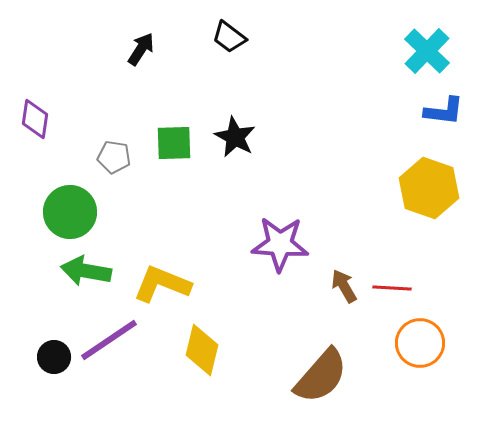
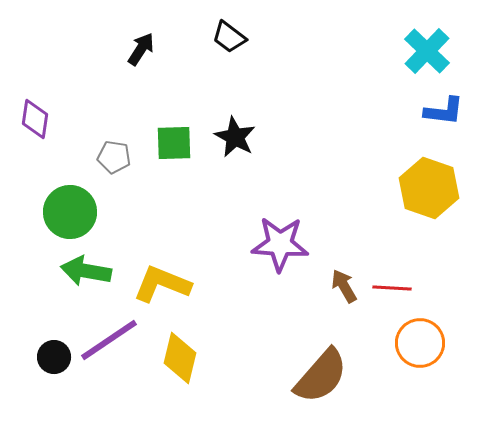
yellow diamond: moved 22 px left, 8 px down
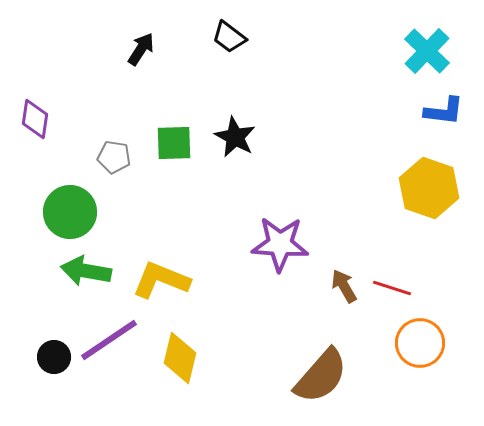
yellow L-shape: moved 1 px left, 4 px up
red line: rotated 15 degrees clockwise
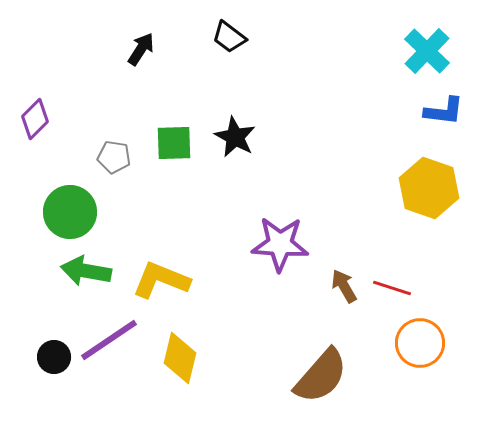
purple diamond: rotated 36 degrees clockwise
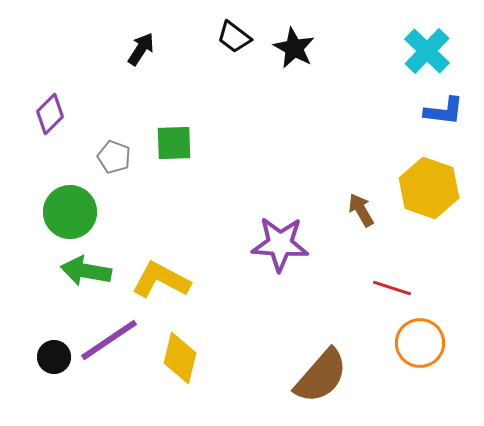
black trapezoid: moved 5 px right
purple diamond: moved 15 px right, 5 px up
black star: moved 59 px right, 89 px up
gray pentagon: rotated 12 degrees clockwise
yellow L-shape: rotated 6 degrees clockwise
brown arrow: moved 17 px right, 76 px up
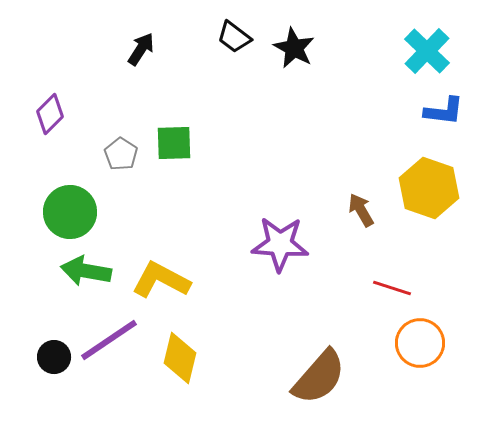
gray pentagon: moved 7 px right, 3 px up; rotated 12 degrees clockwise
brown semicircle: moved 2 px left, 1 px down
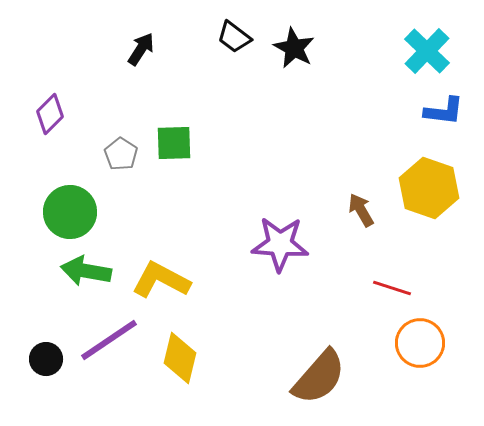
black circle: moved 8 px left, 2 px down
